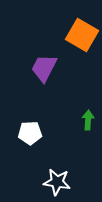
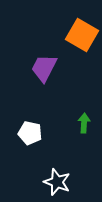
green arrow: moved 4 px left, 3 px down
white pentagon: rotated 15 degrees clockwise
white star: rotated 12 degrees clockwise
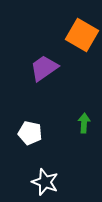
purple trapezoid: rotated 28 degrees clockwise
white star: moved 12 px left
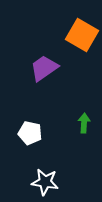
white star: rotated 12 degrees counterclockwise
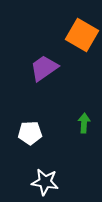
white pentagon: rotated 15 degrees counterclockwise
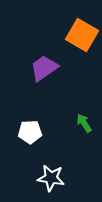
green arrow: rotated 36 degrees counterclockwise
white pentagon: moved 1 px up
white star: moved 6 px right, 4 px up
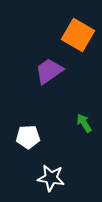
orange square: moved 4 px left
purple trapezoid: moved 5 px right, 3 px down
white pentagon: moved 2 px left, 5 px down
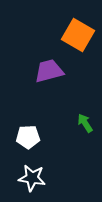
purple trapezoid: rotated 20 degrees clockwise
green arrow: moved 1 px right
white star: moved 19 px left
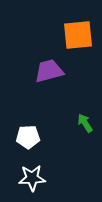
orange square: rotated 36 degrees counterclockwise
white star: rotated 12 degrees counterclockwise
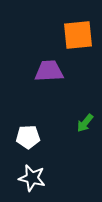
purple trapezoid: rotated 12 degrees clockwise
green arrow: rotated 108 degrees counterclockwise
white star: rotated 16 degrees clockwise
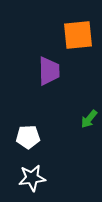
purple trapezoid: rotated 92 degrees clockwise
green arrow: moved 4 px right, 4 px up
white star: rotated 20 degrees counterclockwise
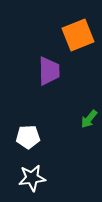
orange square: rotated 16 degrees counterclockwise
